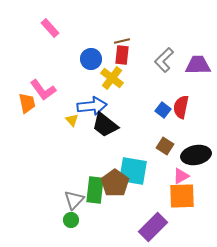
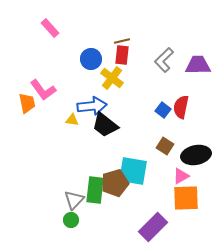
yellow triangle: rotated 40 degrees counterclockwise
brown pentagon: rotated 20 degrees clockwise
orange square: moved 4 px right, 2 px down
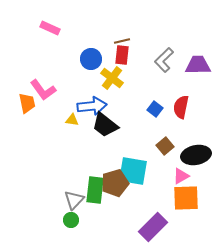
pink rectangle: rotated 24 degrees counterclockwise
blue square: moved 8 px left, 1 px up
brown square: rotated 18 degrees clockwise
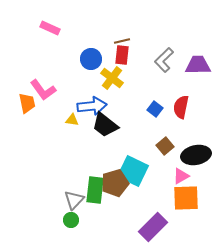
cyan square: rotated 16 degrees clockwise
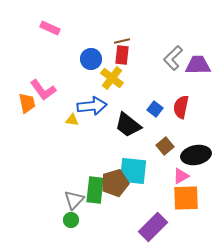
gray L-shape: moved 9 px right, 2 px up
black trapezoid: moved 23 px right
cyan square: rotated 20 degrees counterclockwise
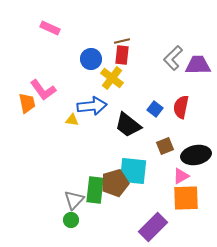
brown square: rotated 18 degrees clockwise
